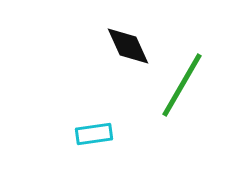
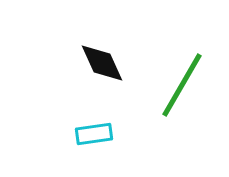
black diamond: moved 26 px left, 17 px down
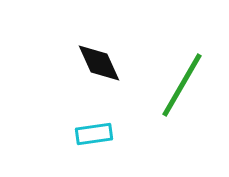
black diamond: moved 3 px left
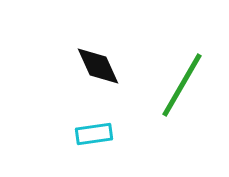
black diamond: moved 1 px left, 3 px down
